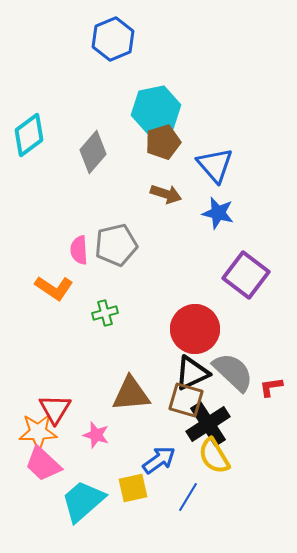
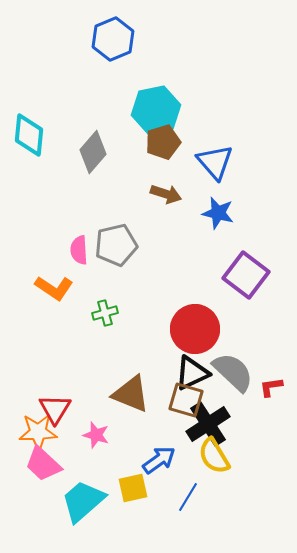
cyan diamond: rotated 48 degrees counterclockwise
blue triangle: moved 3 px up
brown triangle: rotated 27 degrees clockwise
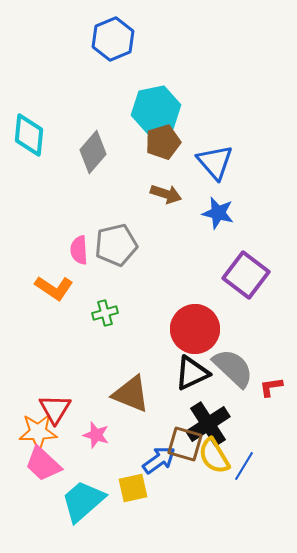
gray semicircle: moved 4 px up
brown square: moved 1 px left, 44 px down
blue line: moved 56 px right, 31 px up
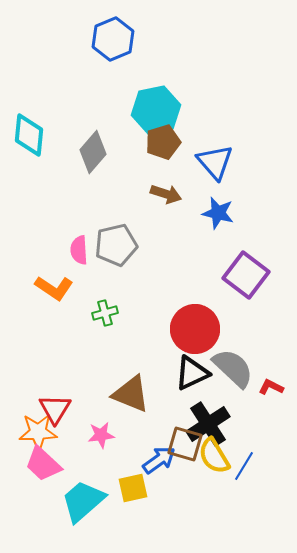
red L-shape: rotated 35 degrees clockwise
pink star: moved 5 px right; rotated 24 degrees counterclockwise
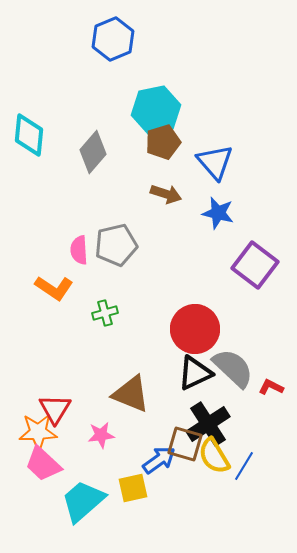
purple square: moved 9 px right, 10 px up
black triangle: moved 3 px right
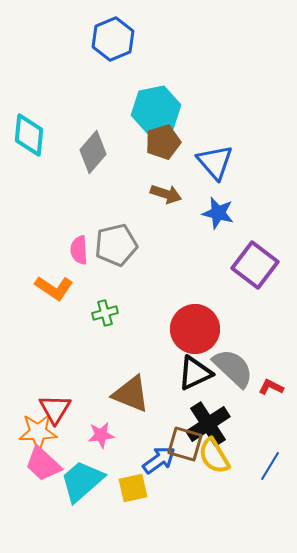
blue line: moved 26 px right
cyan trapezoid: moved 1 px left, 20 px up
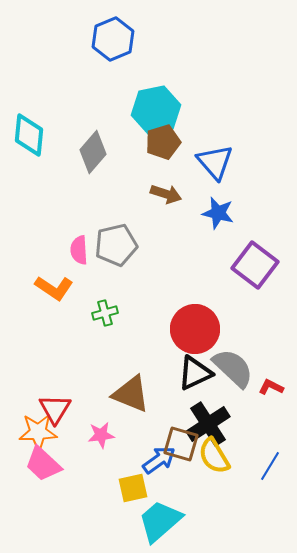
brown square: moved 4 px left
cyan trapezoid: moved 78 px right, 40 px down
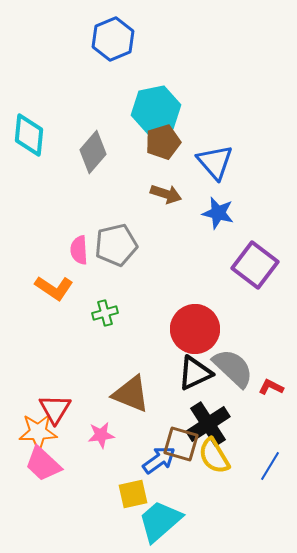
yellow square: moved 6 px down
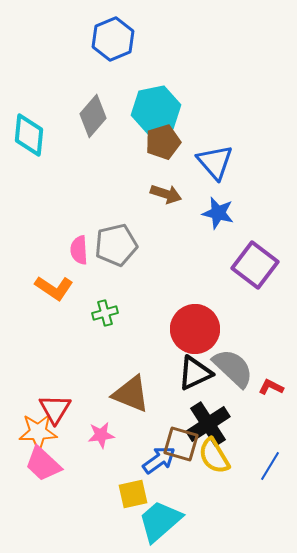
gray diamond: moved 36 px up
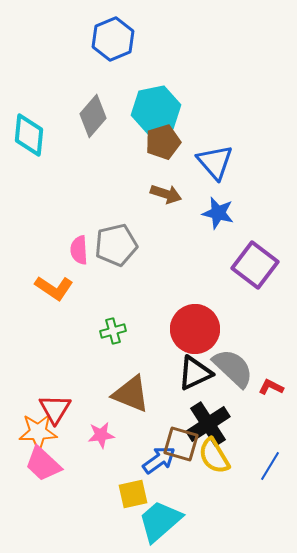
green cross: moved 8 px right, 18 px down
